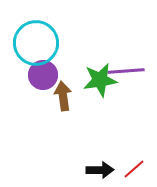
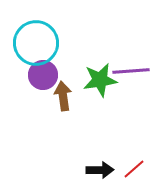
purple line: moved 5 px right
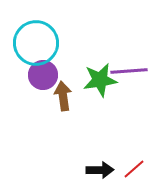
purple line: moved 2 px left
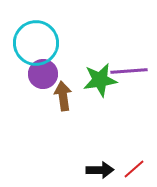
purple circle: moved 1 px up
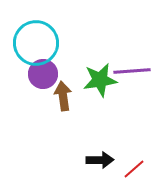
purple line: moved 3 px right
black arrow: moved 10 px up
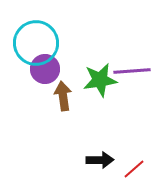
purple circle: moved 2 px right, 5 px up
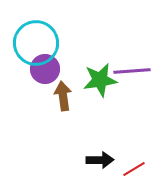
red line: rotated 10 degrees clockwise
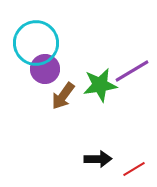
purple line: rotated 27 degrees counterclockwise
green star: moved 5 px down
brown arrow: rotated 136 degrees counterclockwise
black arrow: moved 2 px left, 1 px up
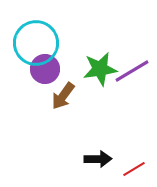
green star: moved 16 px up
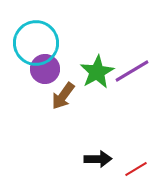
green star: moved 3 px left, 3 px down; rotated 20 degrees counterclockwise
red line: moved 2 px right
